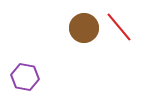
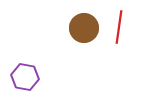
red line: rotated 48 degrees clockwise
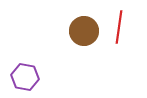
brown circle: moved 3 px down
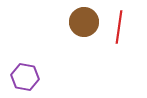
brown circle: moved 9 px up
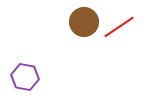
red line: rotated 48 degrees clockwise
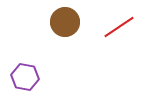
brown circle: moved 19 px left
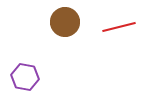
red line: rotated 20 degrees clockwise
